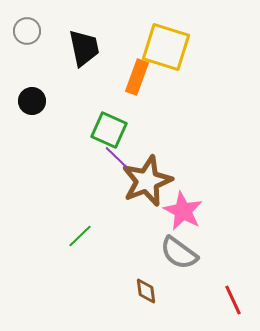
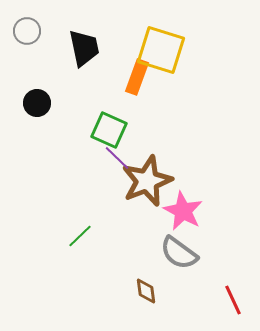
yellow square: moved 5 px left, 3 px down
black circle: moved 5 px right, 2 px down
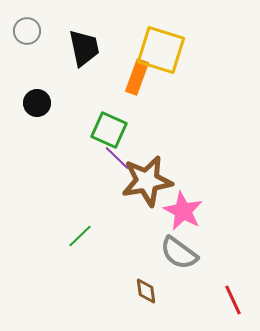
brown star: rotated 12 degrees clockwise
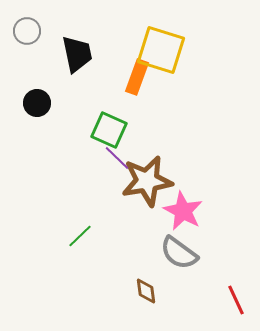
black trapezoid: moved 7 px left, 6 px down
red line: moved 3 px right
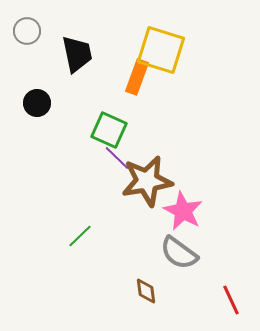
red line: moved 5 px left
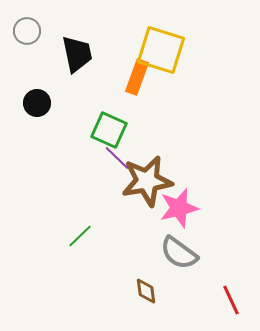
pink star: moved 4 px left, 3 px up; rotated 30 degrees clockwise
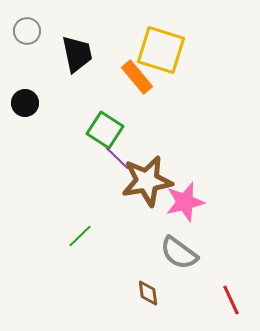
orange rectangle: rotated 60 degrees counterclockwise
black circle: moved 12 px left
green square: moved 4 px left; rotated 9 degrees clockwise
pink star: moved 6 px right, 6 px up
brown diamond: moved 2 px right, 2 px down
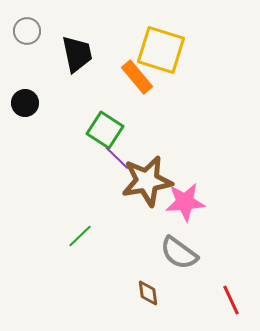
pink star: rotated 9 degrees clockwise
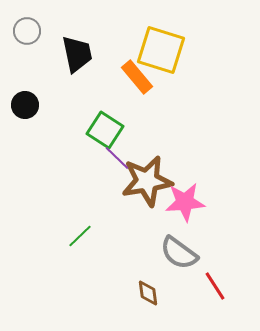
black circle: moved 2 px down
red line: moved 16 px left, 14 px up; rotated 8 degrees counterclockwise
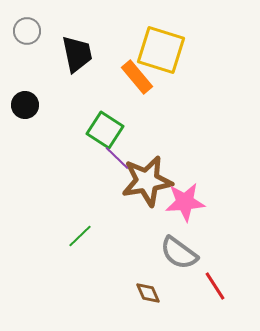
brown diamond: rotated 16 degrees counterclockwise
